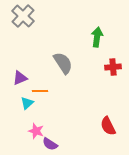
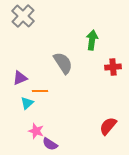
green arrow: moved 5 px left, 3 px down
red semicircle: rotated 66 degrees clockwise
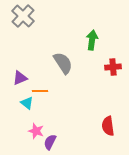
cyan triangle: rotated 40 degrees counterclockwise
red semicircle: rotated 48 degrees counterclockwise
purple semicircle: moved 2 px up; rotated 84 degrees clockwise
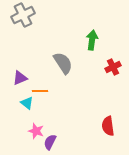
gray cross: moved 1 px up; rotated 20 degrees clockwise
red cross: rotated 21 degrees counterclockwise
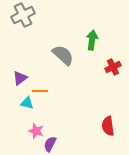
gray semicircle: moved 8 px up; rotated 15 degrees counterclockwise
purple triangle: rotated 14 degrees counterclockwise
cyan triangle: rotated 24 degrees counterclockwise
purple semicircle: moved 2 px down
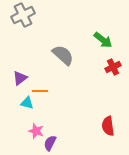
green arrow: moved 11 px right; rotated 120 degrees clockwise
purple semicircle: moved 1 px up
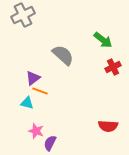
purple triangle: moved 13 px right
orange line: rotated 21 degrees clockwise
red semicircle: rotated 78 degrees counterclockwise
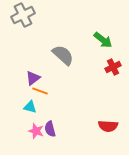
cyan triangle: moved 3 px right, 4 px down
purple semicircle: moved 14 px up; rotated 42 degrees counterclockwise
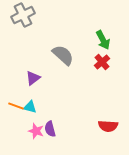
green arrow: rotated 24 degrees clockwise
red cross: moved 11 px left, 5 px up; rotated 14 degrees counterclockwise
orange line: moved 24 px left, 15 px down
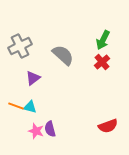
gray cross: moved 3 px left, 31 px down
green arrow: rotated 54 degrees clockwise
red semicircle: rotated 24 degrees counterclockwise
